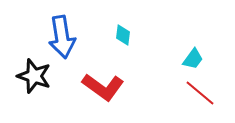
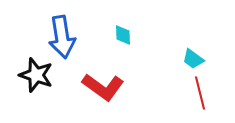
cyan diamond: rotated 10 degrees counterclockwise
cyan trapezoid: rotated 90 degrees clockwise
black star: moved 2 px right, 1 px up
red line: rotated 36 degrees clockwise
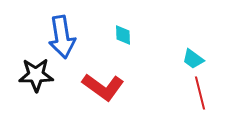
black star: rotated 20 degrees counterclockwise
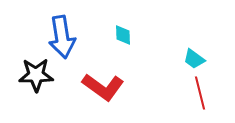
cyan trapezoid: moved 1 px right
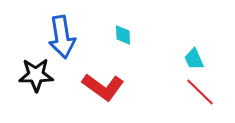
cyan trapezoid: rotated 30 degrees clockwise
red line: moved 1 px up; rotated 32 degrees counterclockwise
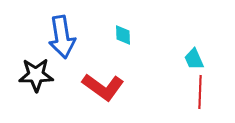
red line: rotated 48 degrees clockwise
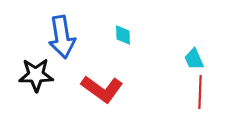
red L-shape: moved 1 px left, 2 px down
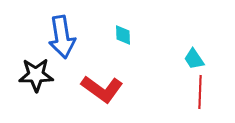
cyan trapezoid: rotated 10 degrees counterclockwise
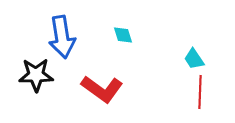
cyan diamond: rotated 15 degrees counterclockwise
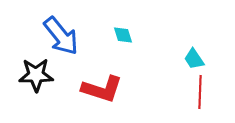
blue arrow: moved 1 px left, 1 px up; rotated 30 degrees counterclockwise
red L-shape: rotated 18 degrees counterclockwise
